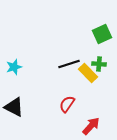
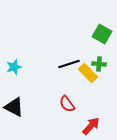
green square: rotated 36 degrees counterclockwise
red semicircle: rotated 72 degrees counterclockwise
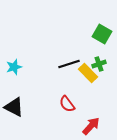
green cross: rotated 24 degrees counterclockwise
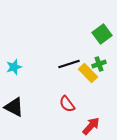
green square: rotated 24 degrees clockwise
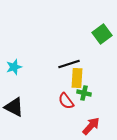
green cross: moved 15 px left, 29 px down; rotated 32 degrees clockwise
yellow rectangle: moved 11 px left, 5 px down; rotated 48 degrees clockwise
red semicircle: moved 1 px left, 3 px up
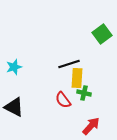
red semicircle: moved 3 px left, 1 px up
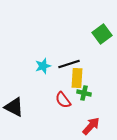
cyan star: moved 29 px right, 1 px up
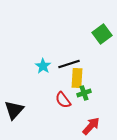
cyan star: rotated 21 degrees counterclockwise
green cross: rotated 32 degrees counterclockwise
black triangle: moved 3 px down; rotated 45 degrees clockwise
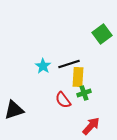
yellow rectangle: moved 1 px right, 1 px up
black triangle: rotated 30 degrees clockwise
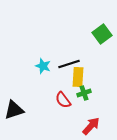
cyan star: rotated 14 degrees counterclockwise
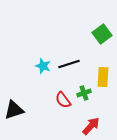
yellow rectangle: moved 25 px right
